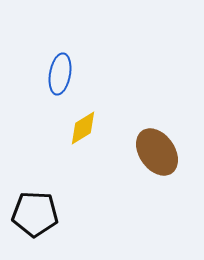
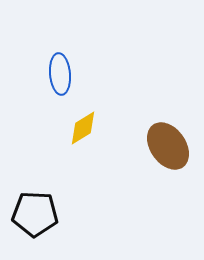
blue ellipse: rotated 15 degrees counterclockwise
brown ellipse: moved 11 px right, 6 px up
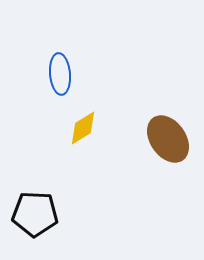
brown ellipse: moved 7 px up
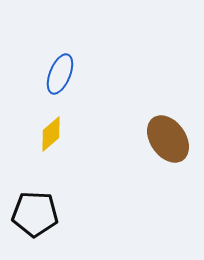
blue ellipse: rotated 27 degrees clockwise
yellow diamond: moved 32 px left, 6 px down; rotated 9 degrees counterclockwise
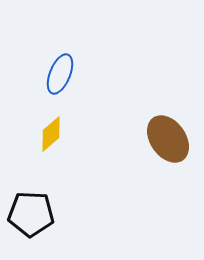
black pentagon: moved 4 px left
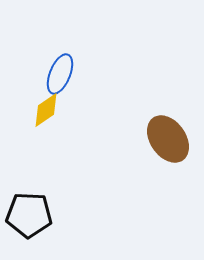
yellow diamond: moved 5 px left, 24 px up; rotated 6 degrees clockwise
black pentagon: moved 2 px left, 1 px down
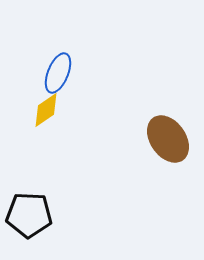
blue ellipse: moved 2 px left, 1 px up
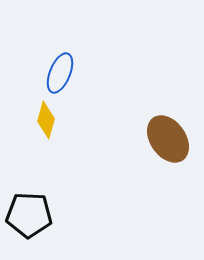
blue ellipse: moved 2 px right
yellow diamond: moved 10 px down; rotated 39 degrees counterclockwise
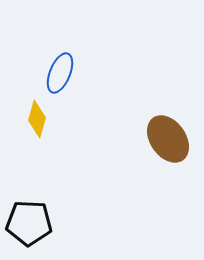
yellow diamond: moved 9 px left, 1 px up
black pentagon: moved 8 px down
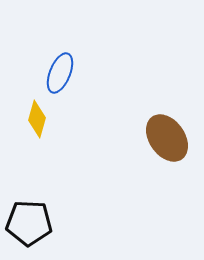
brown ellipse: moved 1 px left, 1 px up
